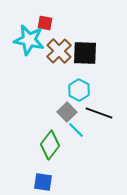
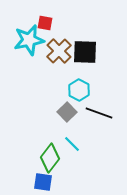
cyan star: rotated 24 degrees counterclockwise
black square: moved 1 px up
cyan line: moved 4 px left, 14 px down
green diamond: moved 13 px down
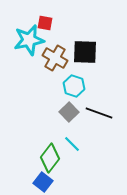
brown cross: moved 4 px left, 7 px down; rotated 15 degrees counterclockwise
cyan hexagon: moved 5 px left, 4 px up; rotated 10 degrees counterclockwise
gray square: moved 2 px right
blue square: rotated 30 degrees clockwise
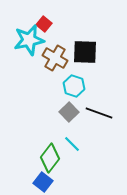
red square: moved 1 px left, 1 px down; rotated 28 degrees clockwise
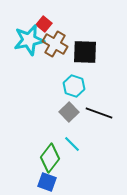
brown cross: moved 14 px up
blue square: moved 4 px right; rotated 18 degrees counterclockwise
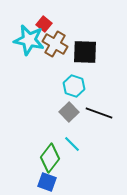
cyan star: rotated 24 degrees clockwise
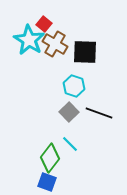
cyan star: rotated 20 degrees clockwise
cyan line: moved 2 px left
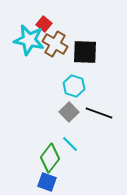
cyan star: rotated 20 degrees counterclockwise
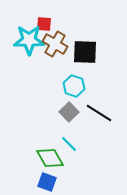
red square: rotated 35 degrees counterclockwise
cyan star: rotated 12 degrees counterclockwise
black line: rotated 12 degrees clockwise
cyan line: moved 1 px left
green diamond: rotated 68 degrees counterclockwise
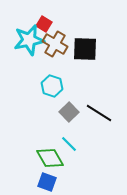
red square: rotated 28 degrees clockwise
cyan star: rotated 12 degrees counterclockwise
black square: moved 3 px up
cyan hexagon: moved 22 px left
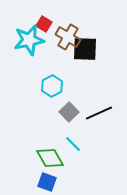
brown cross: moved 13 px right, 7 px up
cyan hexagon: rotated 15 degrees clockwise
black line: rotated 56 degrees counterclockwise
cyan line: moved 4 px right
